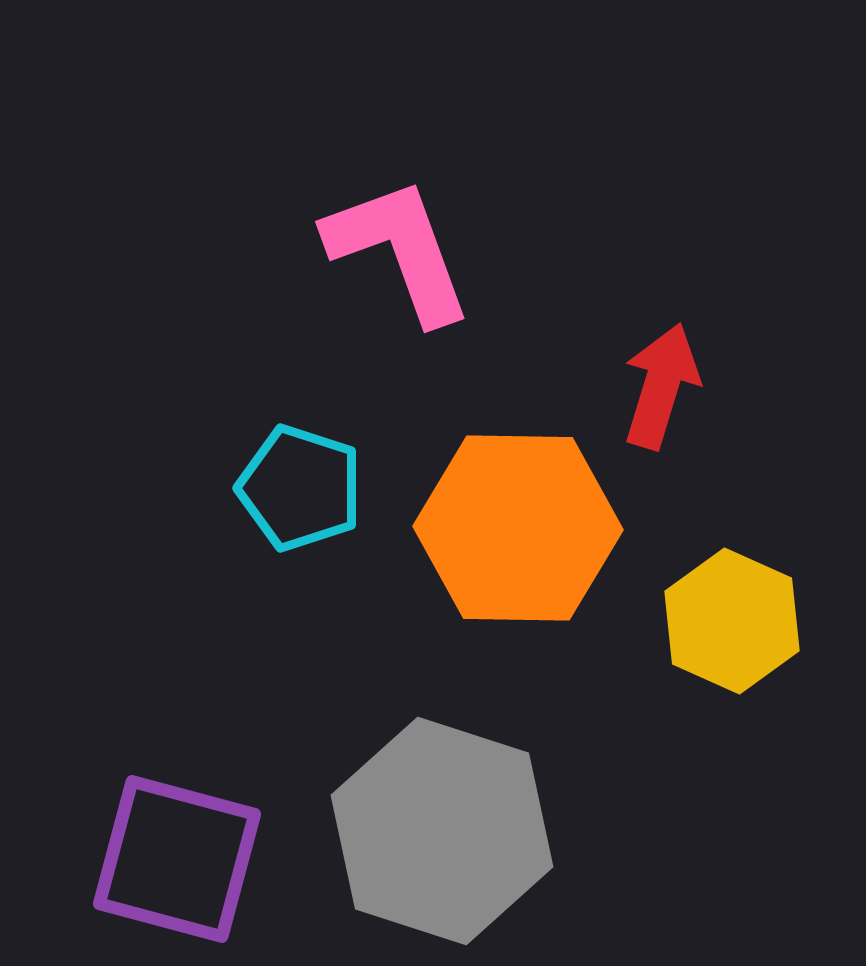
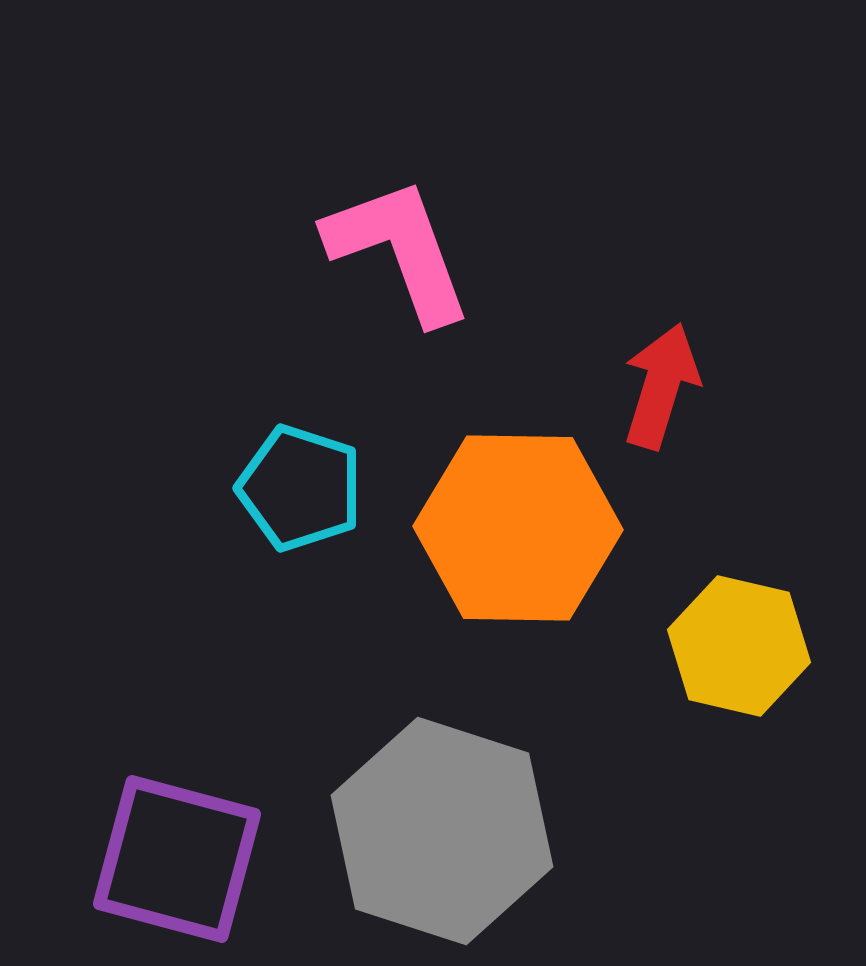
yellow hexagon: moved 7 px right, 25 px down; rotated 11 degrees counterclockwise
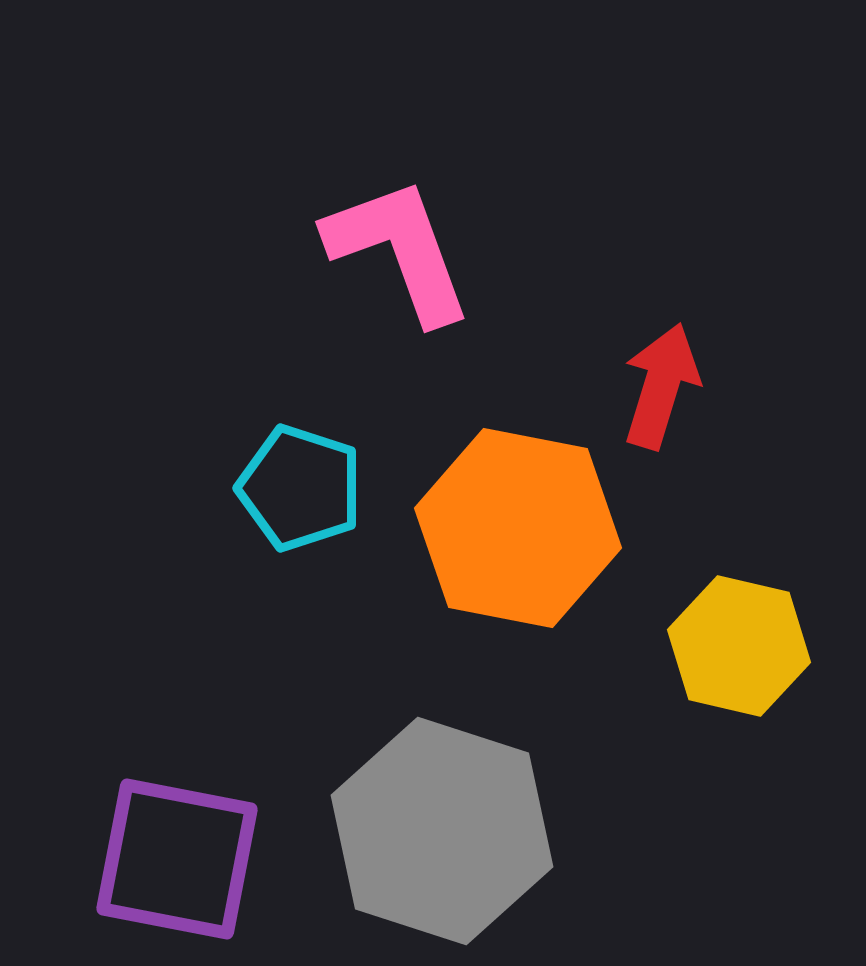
orange hexagon: rotated 10 degrees clockwise
purple square: rotated 4 degrees counterclockwise
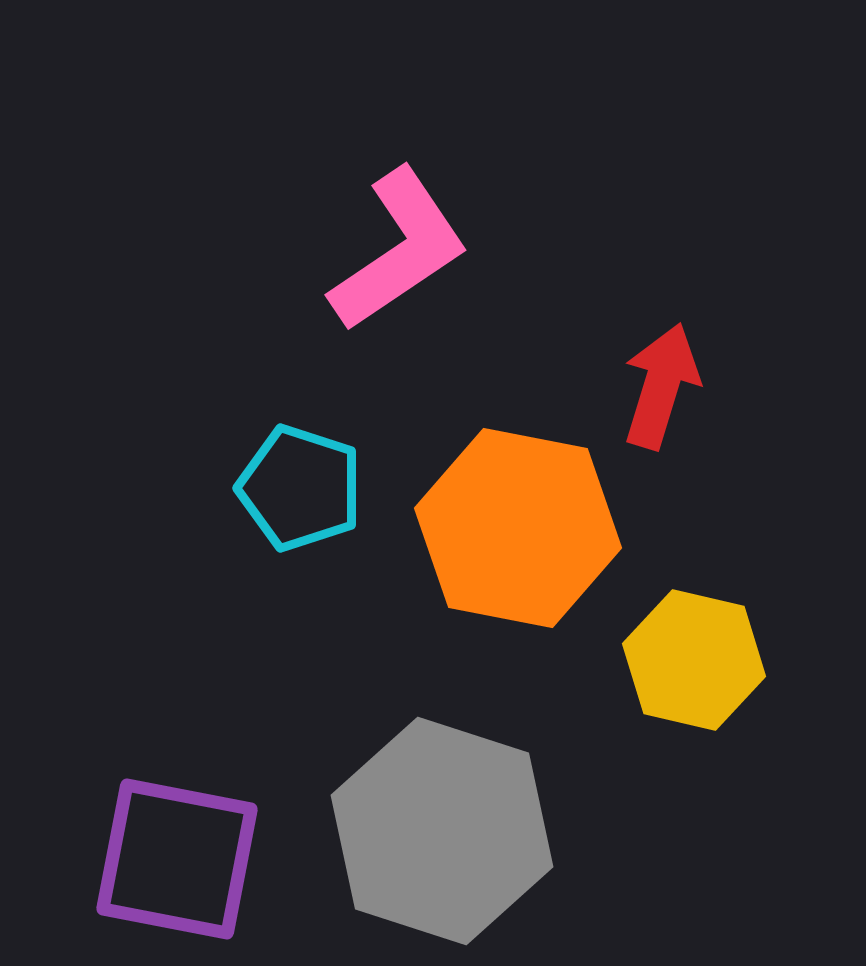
pink L-shape: rotated 76 degrees clockwise
yellow hexagon: moved 45 px left, 14 px down
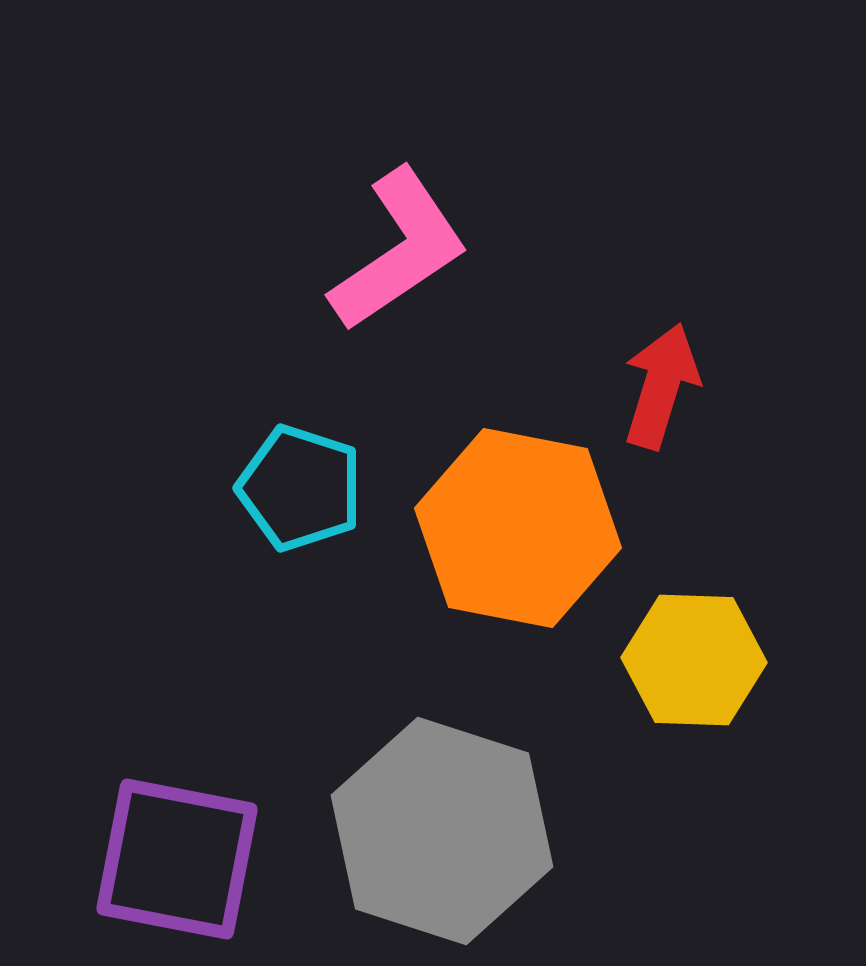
yellow hexagon: rotated 11 degrees counterclockwise
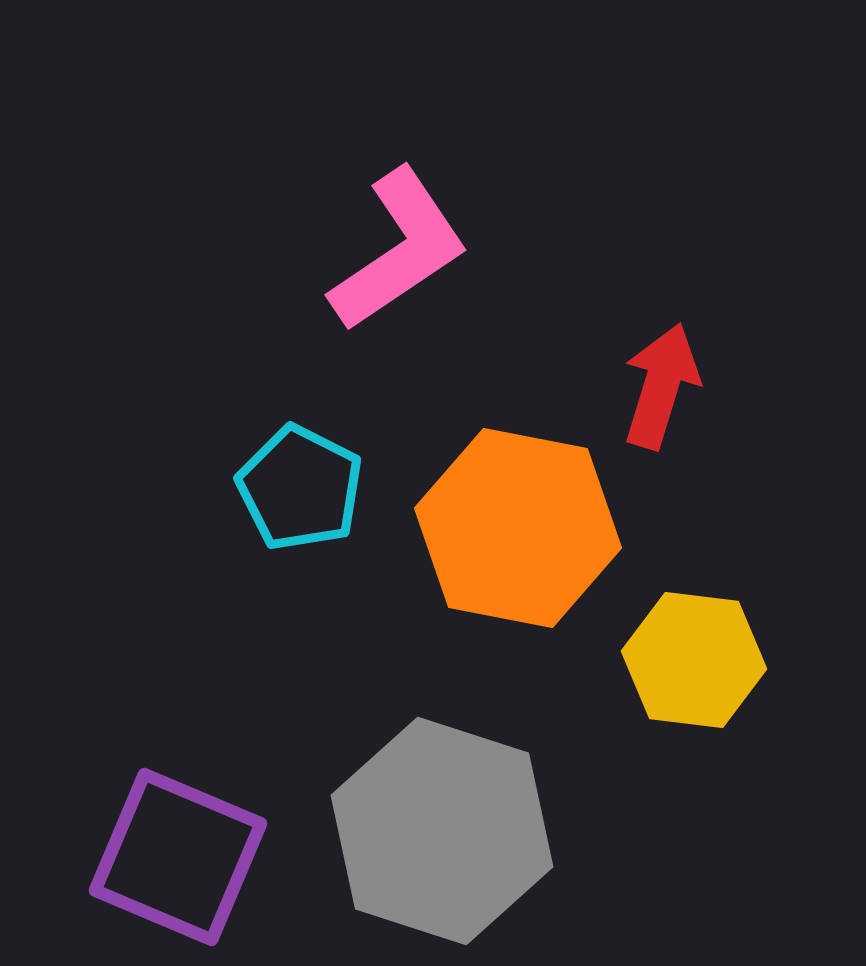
cyan pentagon: rotated 9 degrees clockwise
yellow hexagon: rotated 5 degrees clockwise
purple square: moved 1 px right, 2 px up; rotated 12 degrees clockwise
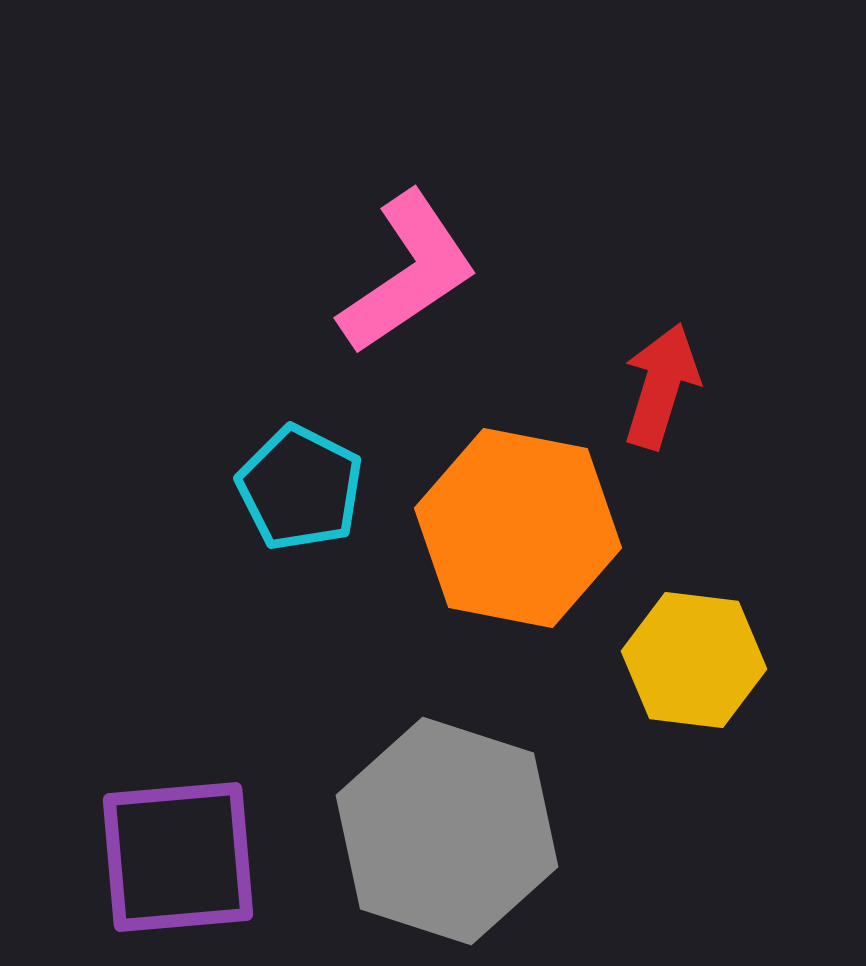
pink L-shape: moved 9 px right, 23 px down
gray hexagon: moved 5 px right
purple square: rotated 28 degrees counterclockwise
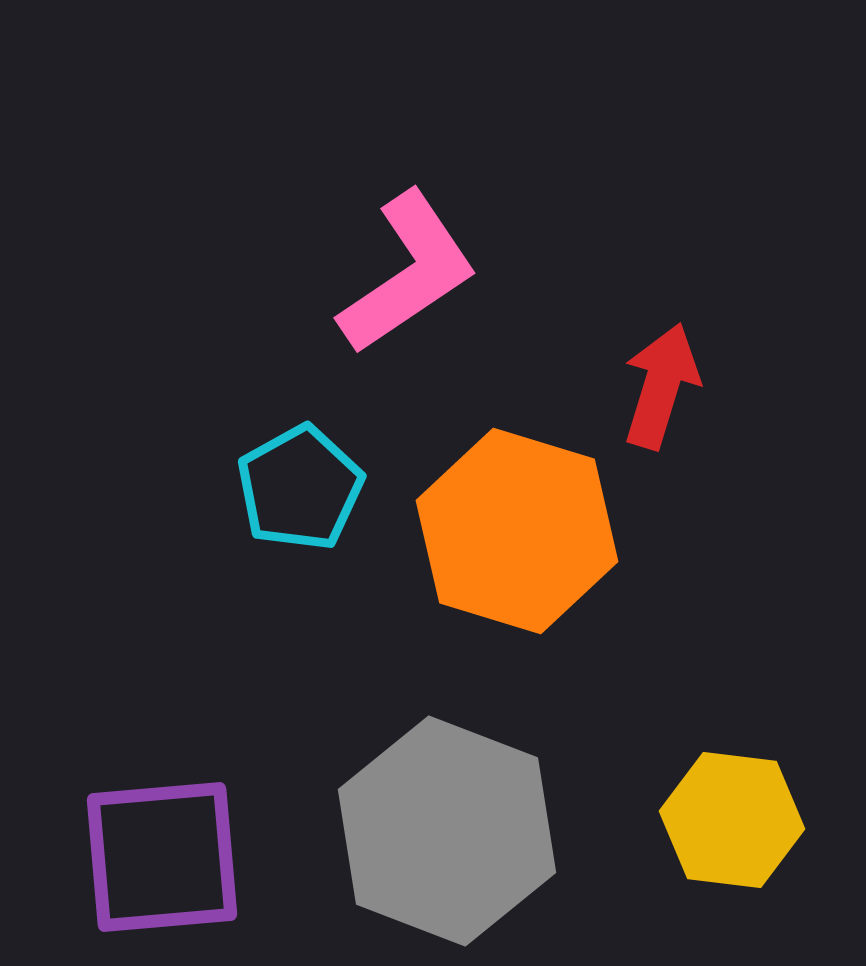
cyan pentagon: rotated 16 degrees clockwise
orange hexagon: moved 1 px left, 3 px down; rotated 6 degrees clockwise
yellow hexagon: moved 38 px right, 160 px down
gray hexagon: rotated 3 degrees clockwise
purple square: moved 16 px left
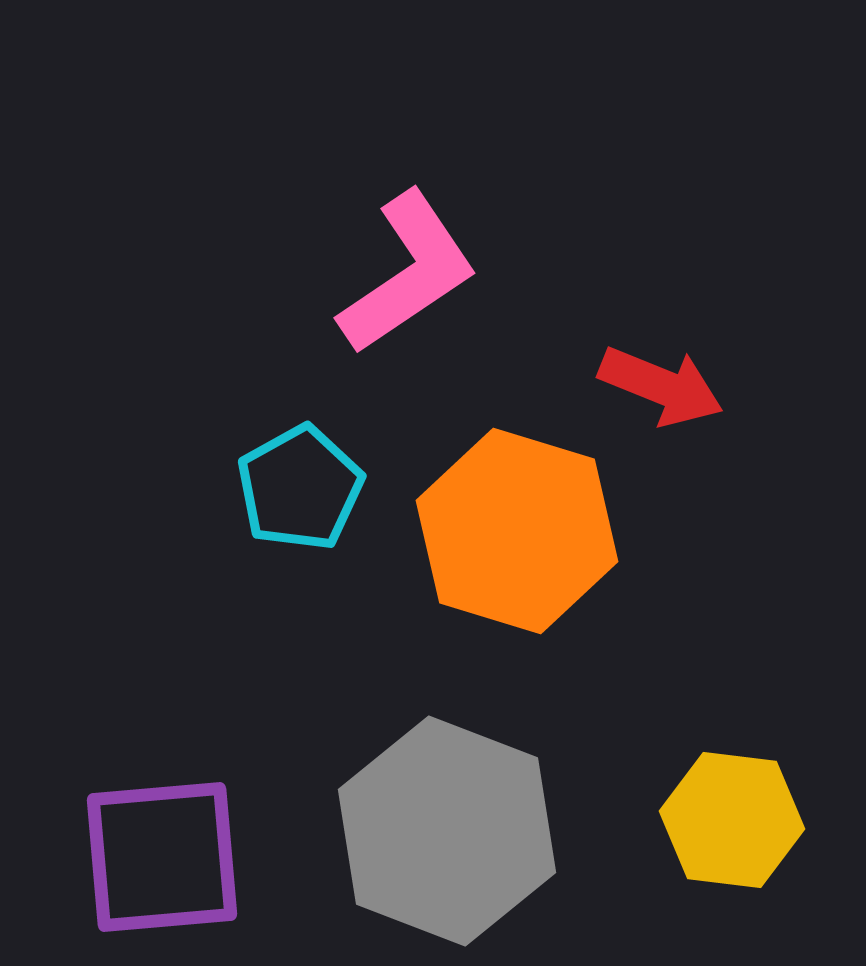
red arrow: rotated 95 degrees clockwise
